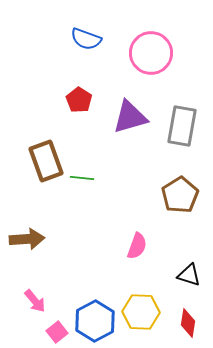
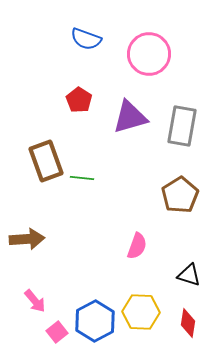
pink circle: moved 2 px left, 1 px down
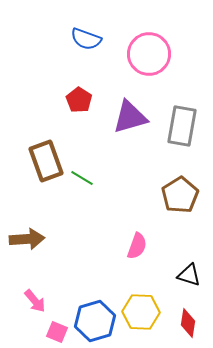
green line: rotated 25 degrees clockwise
blue hexagon: rotated 12 degrees clockwise
pink square: rotated 30 degrees counterclockwise
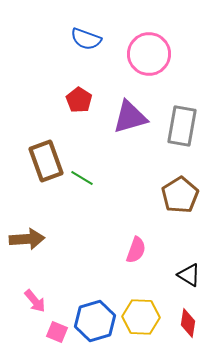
pink semicircle: moved 1 px left, 4 px down
black triangle: rotated 15 degrees clockwise
yellow hexagon: moved 5 px down
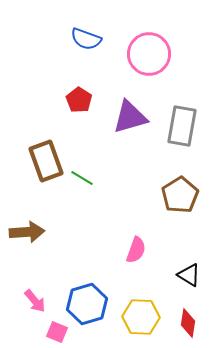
brown arrow: moved 7 px up
blue hexagon: moved 8 px left, 17 px up
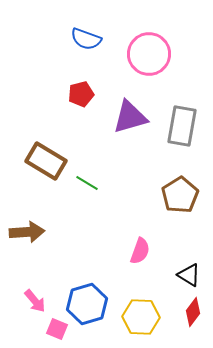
red pentagon: moved 2 px right, 6 px up; rotated 25 degrees clockwise
brown rectangle: rotated 39 degrees counterclockwise
green line: moved 5 px right, 5 px down
pink semicircle: moved 4 px right, 1 px down
red diamond: moved 5 px right, 11 px up; rotated 28 degrees clockwise
pink square: moved 3 px up
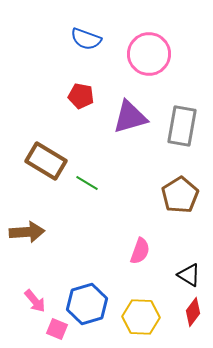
red pentagon: moved 2 px down; rotated 25 degrees clockwise
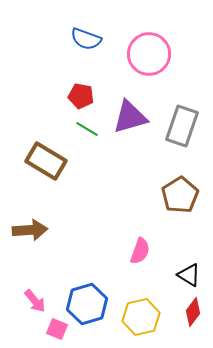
gray rectangle: rotated 9 degrees clockwise
green line: moved 54 px up
brown arrow: moved 3 px right, 2 px up
yellow hexagon: rotated 15 degrees counterclockwise
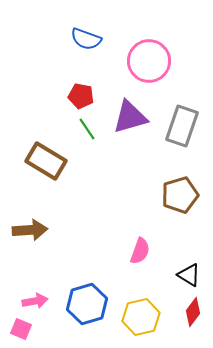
pink circle: moved 7 px down
green line: rotated 25 degrees clockwise
brown pentagon: rotated 15 degrees clockwise
pink arrow: rotated 60 degrees counterclockwise
pink square: moved 36 px left
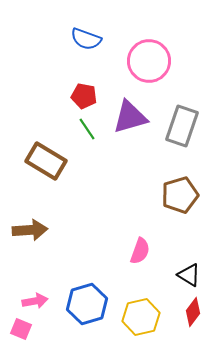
red pentagon: moved 3 px right
